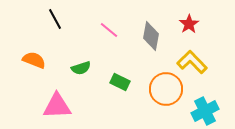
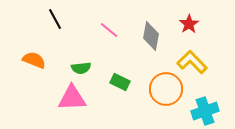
green semicircle: rotated 12 degrees clockwise
pink triangle: moved 15 px right, 8 px up
cyan cross: rotated 8 degrees clockwise
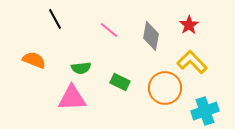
red star: moved 1 px down
orange circle: moved 1 px left, 1 px up
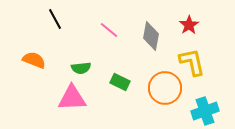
yellow L-shape: rotated 32 degrees clockwise
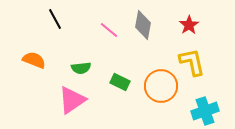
gray diamond: moved 8 px left, 11 px up
orange circle: moved 4 px left, 2 px up
pink triangle: moved 2 px down; rotated 32 degrees counterclockwise
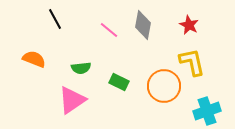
red star: rotated 12 degrees counterclockwise
orange semicircle: moved 1 px up
green rectangle: moved 1 px left
orange circle: moved 3 px right
cyan cross: moved 2 px right
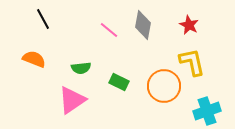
black line: moved 12 px left
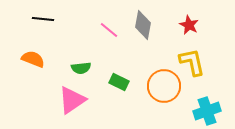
black line: rotated 55 degrees counterclockwise
orange semicircle: moved 1 px left
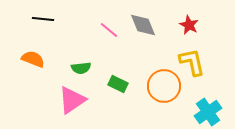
gray diamond: rotated 32 degrees counterclockwise
green rectangle: moved 1 px left, 2 px down
cyan cross: moved 1 px right, 1 px down; rotated 16 degrees counterclockwise
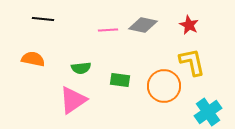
gray diamond: rotated 56 degrees counterclockwise
pink line: moved 1 px left; rotated 42 degrees counterclockwise
orange semicircle: rotated 10 degrees counterclockwise
green rectangle: moved 2 px right, 4 px up; rotated 18 degrees counterclockwise
pink triangle: moved 1 px right
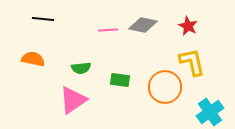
red star: moved 1 px left, 1 px down
orange circle: moved 1 px right, 1 px down
cyan cross: moved 2 px right
